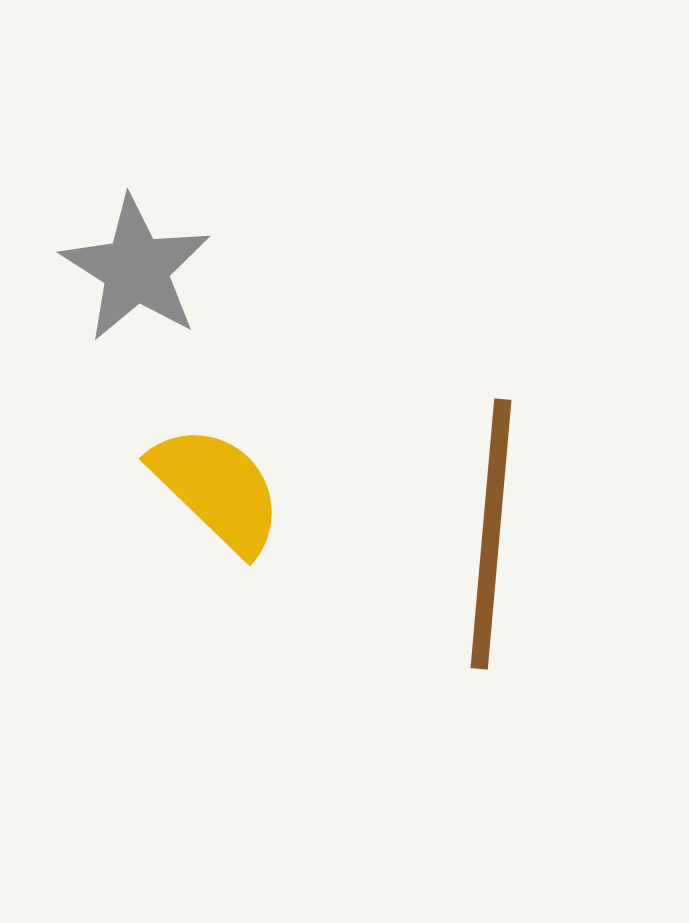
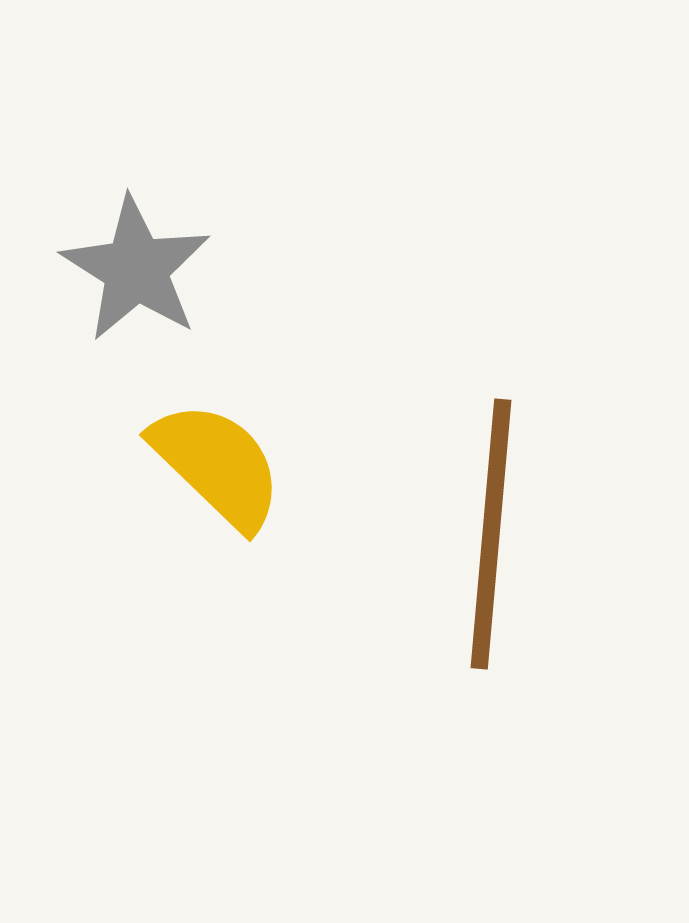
yellow semicircle: moved 24 px up
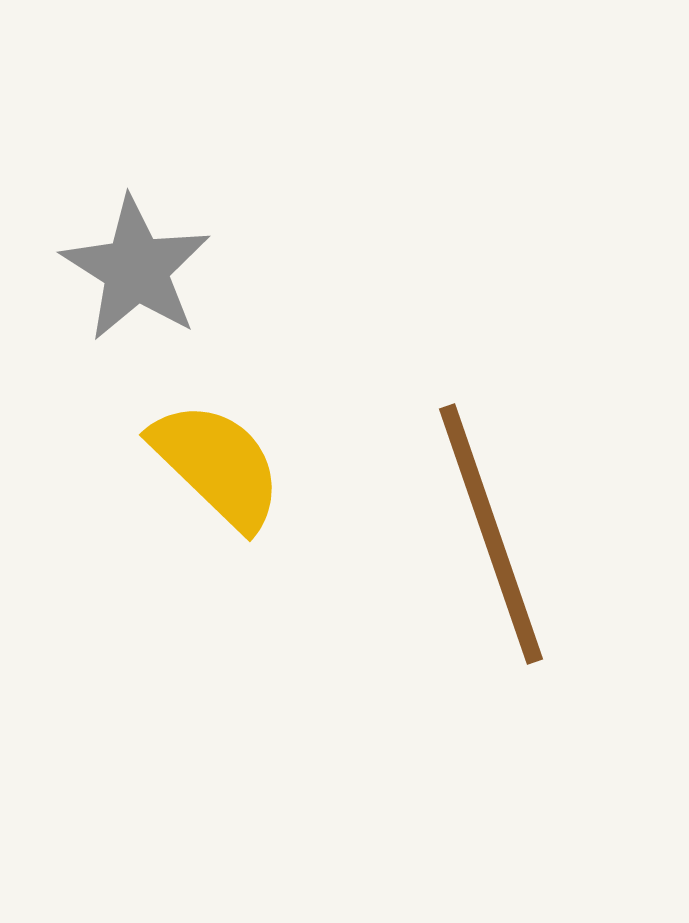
brown line: rotated 24 degrees counterclockwise
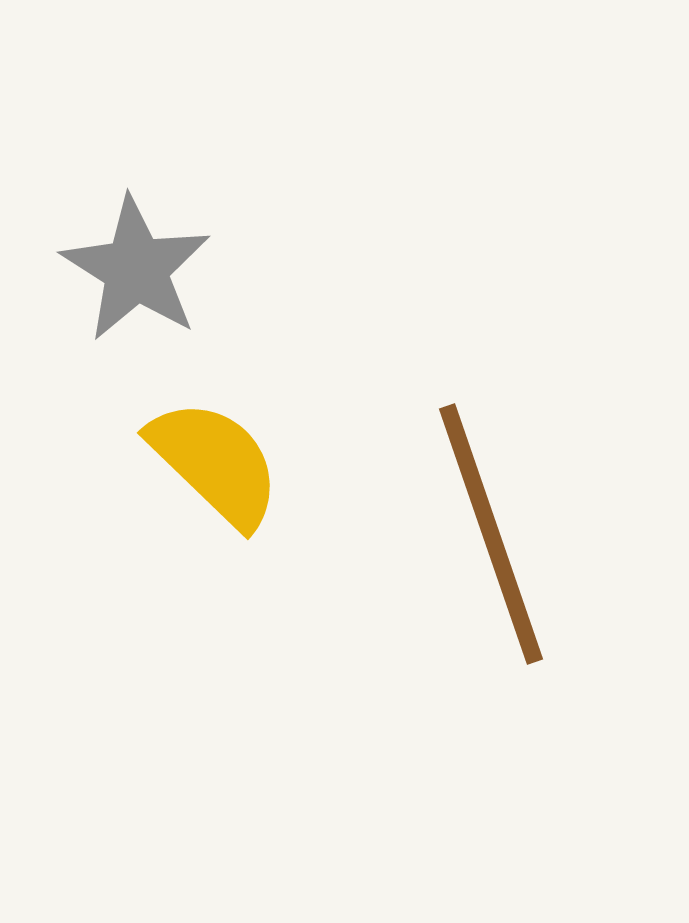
yellow semicircle: moved 2 px left, 2 px up
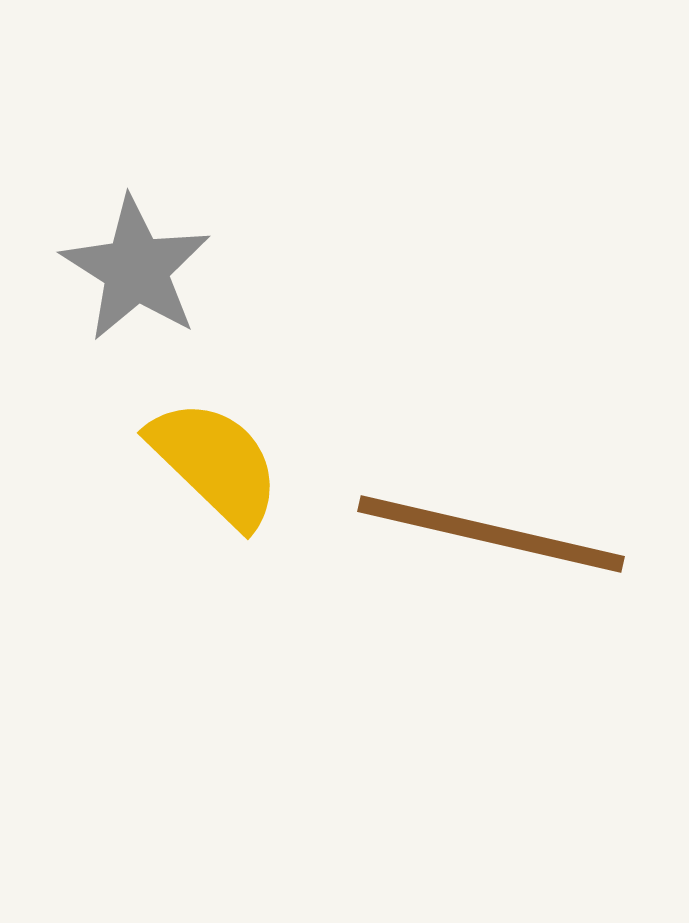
brown line: rotated 58 degrees counterclockwise
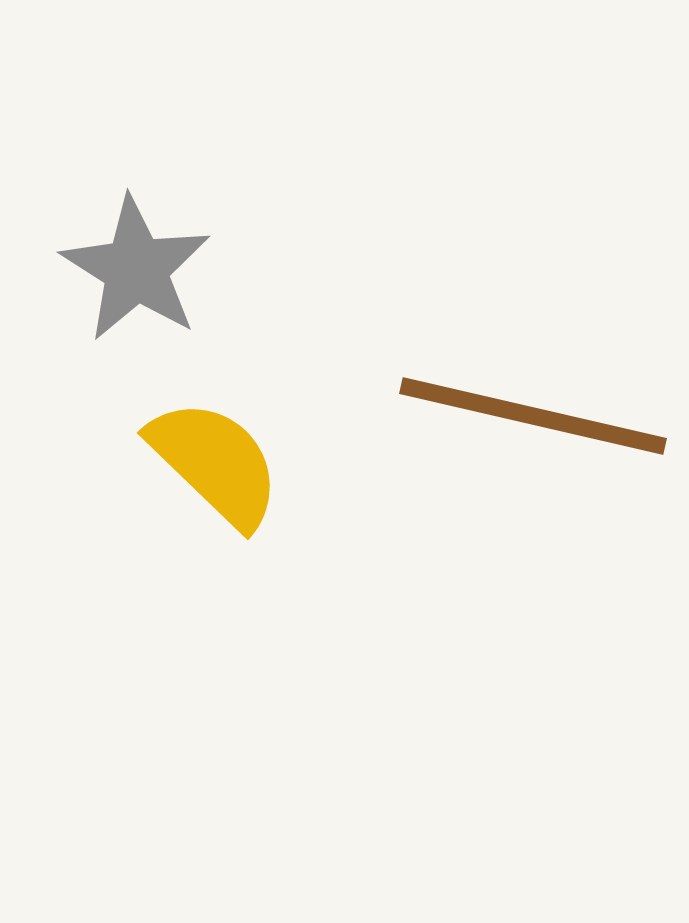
brown line: moved 42 px right, 118 px up
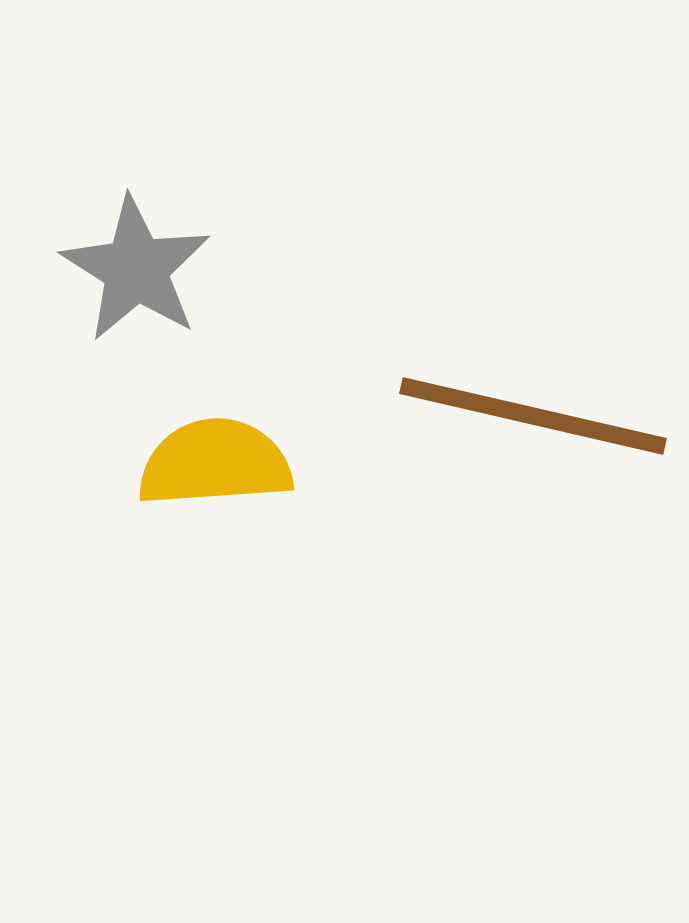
yellow semicircle: rotated 48 degrees counterclockwise
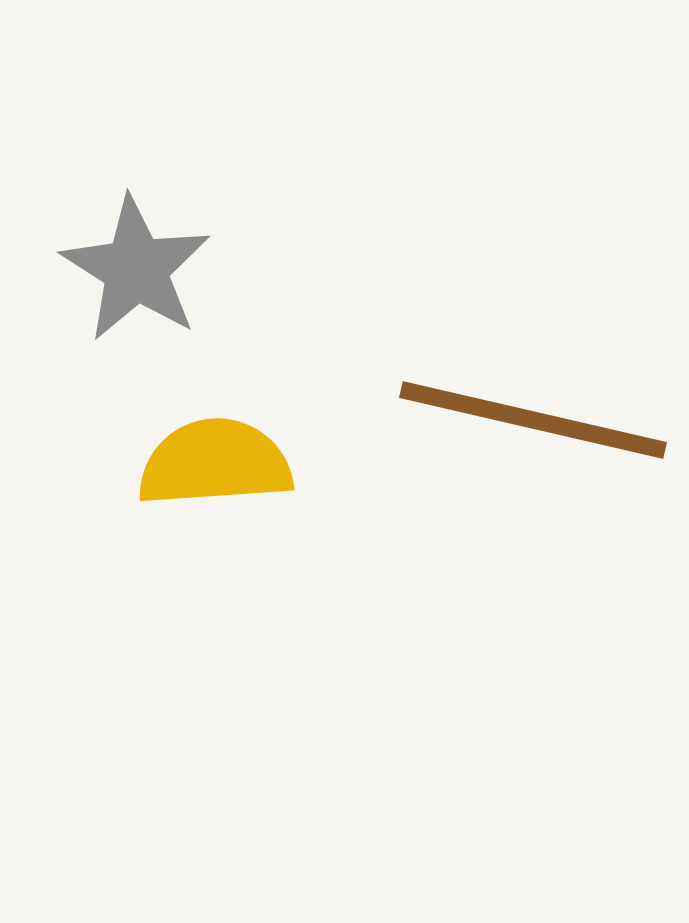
brown line: moved 4 px down
